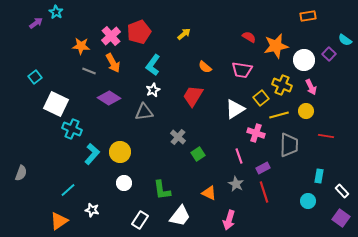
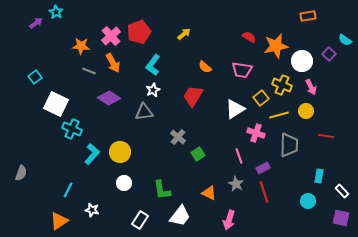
white circle at (304, 60): moved 2 px left, 1 px down
cyan line at (68, 190): rotated 21 degrees counterclockwise
purple square at (341, 218): rotated 24 degrees counterclockwise
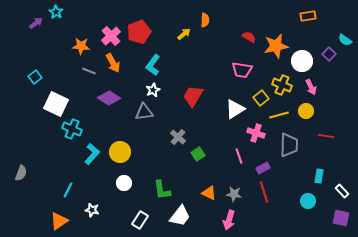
orange semicircle at (205, 67): moved 47 px up; rotated 128 degrees counterclockwise
gray star at (236, 184): moved 2 px left, 10 px down; rotated 21 degrees counterclockwise
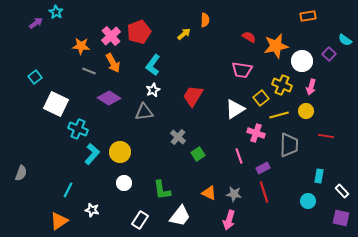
pink arrow at (311, 87): rotated 42 degrees clockwise
cyan cross at (72, 129): moved 6 px right
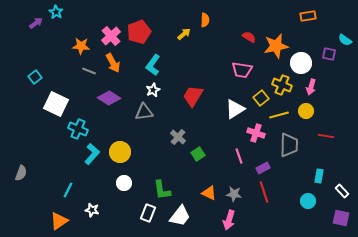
purple square at (329, 54): rotated 32 degrees counterclockwise
white circle at (302, 61): moved 1 px left, 2 px down
white rectangle at (140, 220): moved 8 px right, 7 px up; rotated 12 degrees counterclockwise
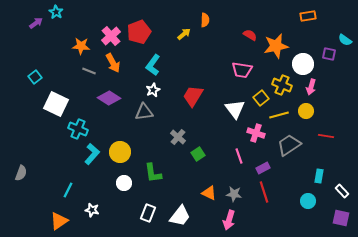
red semicircle at (249, 37): moved 1 px right, 2 px up
white circle at (301, 63): moved 2 px right, 1 px down
white triangle at (235, 109): rotated 35 degrees counterclockwise
gray trapezoid at (289, 145): rotated 125 degrees counterclockwise
green L-shape at (162, 190): moved 9 px left, 17 px up
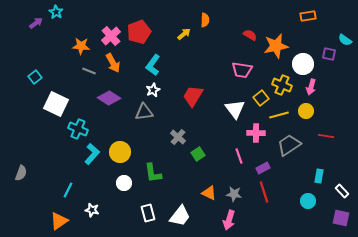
pink cross at (256, 133): rotated 18 degrees counterclockwise
white rectangle at (148, 213): rotated 36 degrees counterclockwise
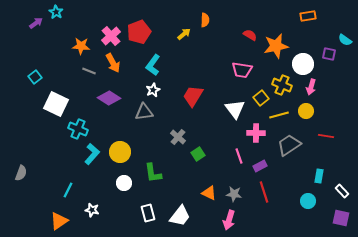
purple rectangle at (263, 168): moved 3 px left, 2 px up
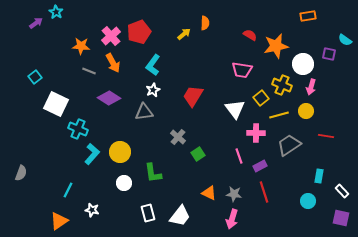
orange semicircle at (205, 20): moved 3 px down
pink arrow at (229, 220): moved 3 px right, 1 px up
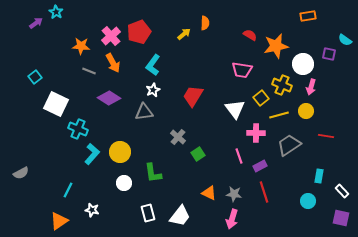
gray semicircle at (21, 173): rotated 42 degrees clockwise
